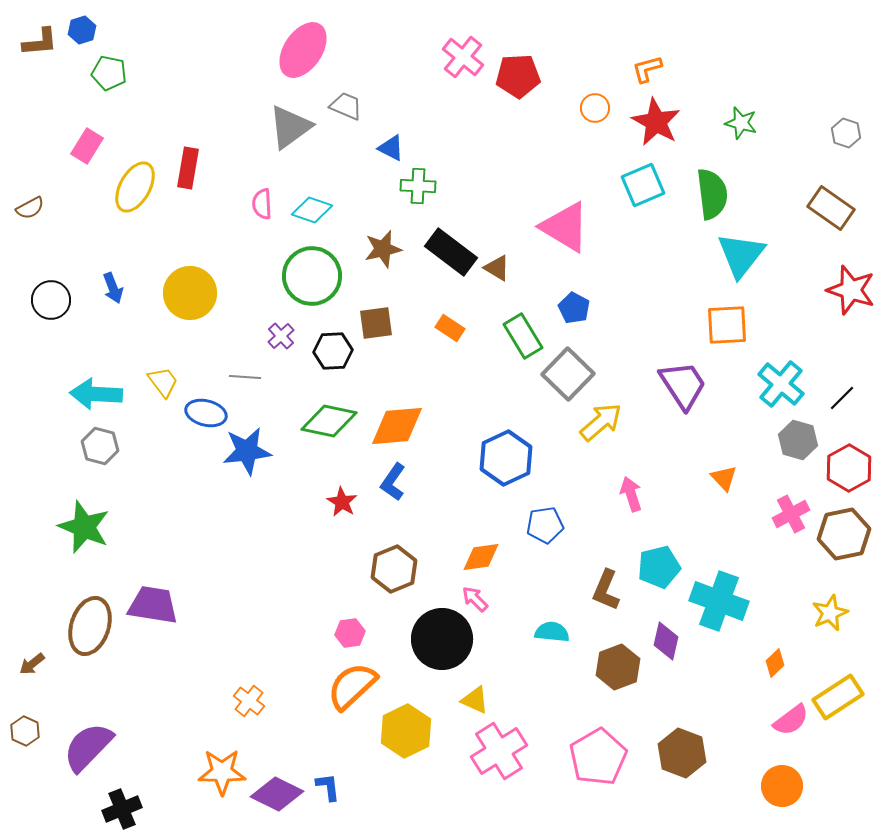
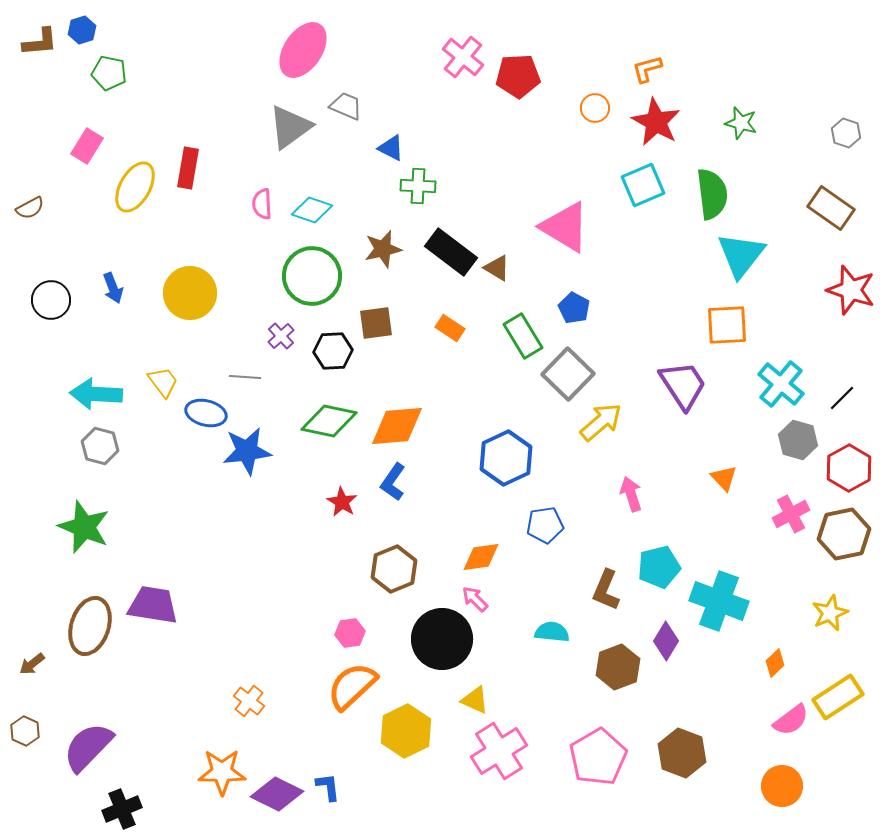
purple diamond at (666, 641): rotated 18 degrees clockwise
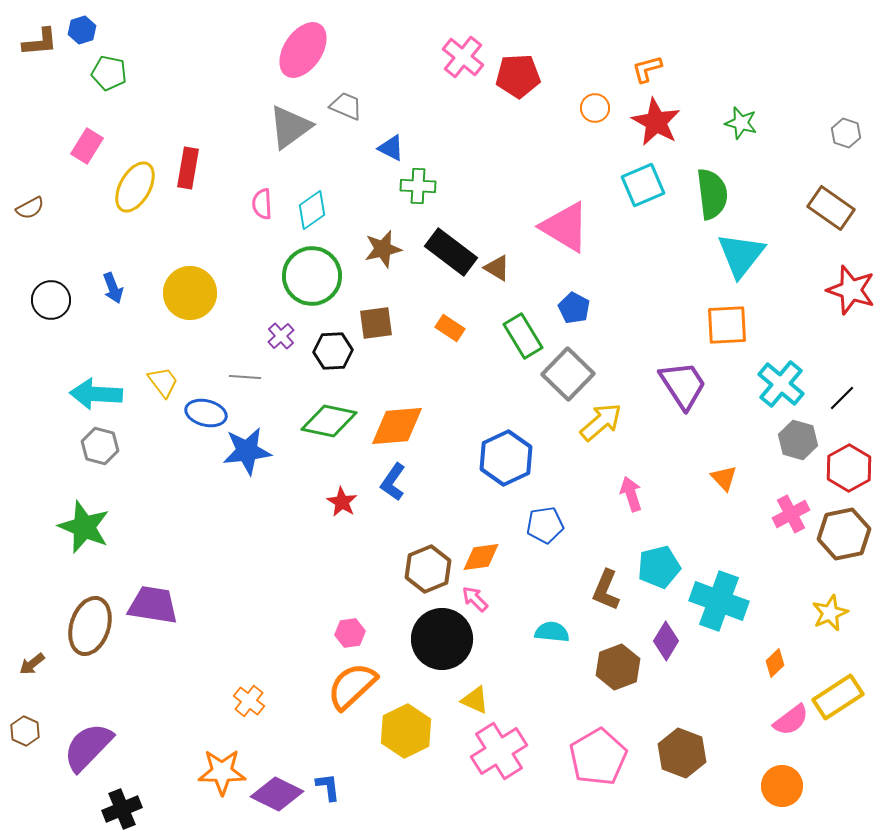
cyan diamond at (312, 210): rotated 54 degrees counterclockwise
brown hexagon at (394, 569): moved 34 px right
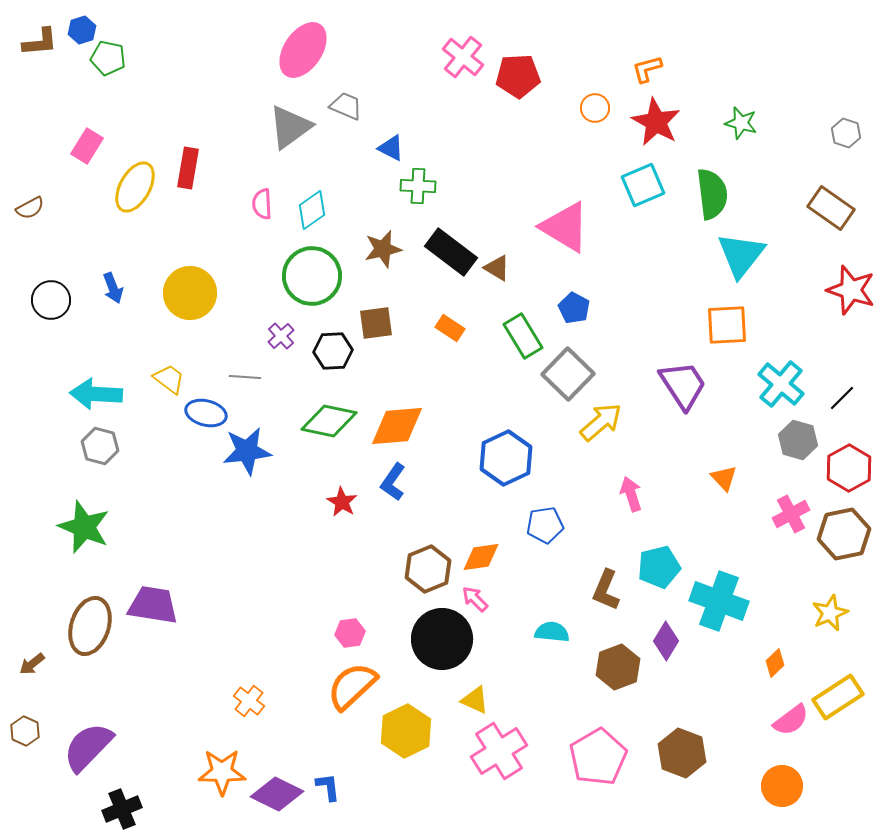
green pentagon at (109, 73): moved 1 px left, 15 px up
yellow trapezoid at (163, 382): moved 6 px right, 3 px up; rotated 16 degrees counterclockwise
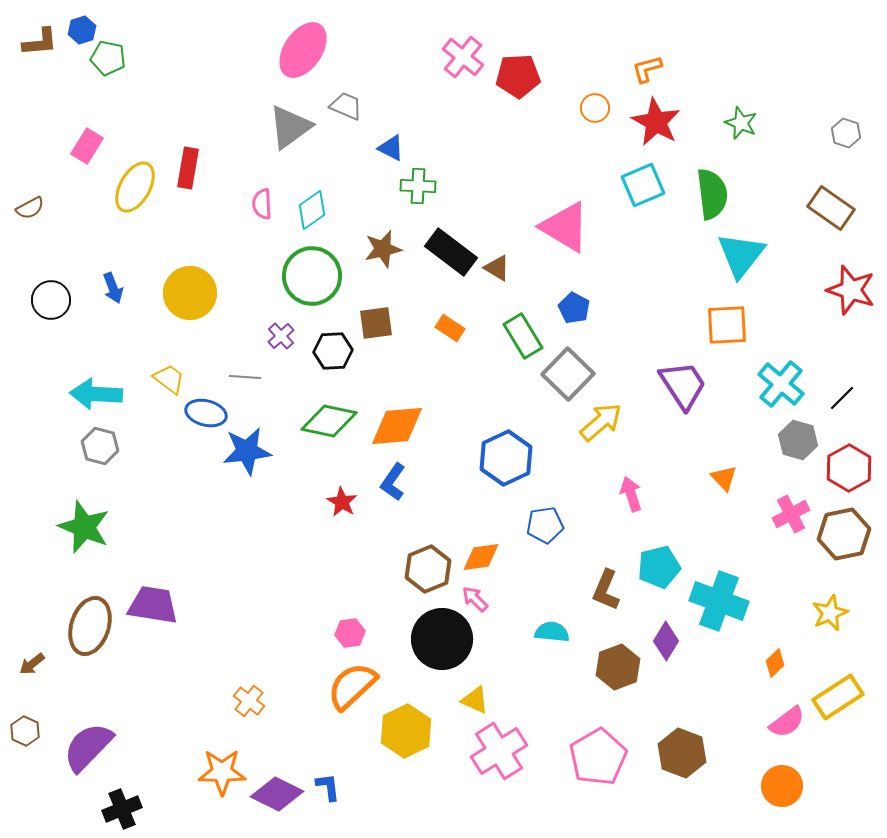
green star at (741, 123): rotated 8 degrees clockwise
pink semicircle at (791, 720): moved 4 px left, 2 px down
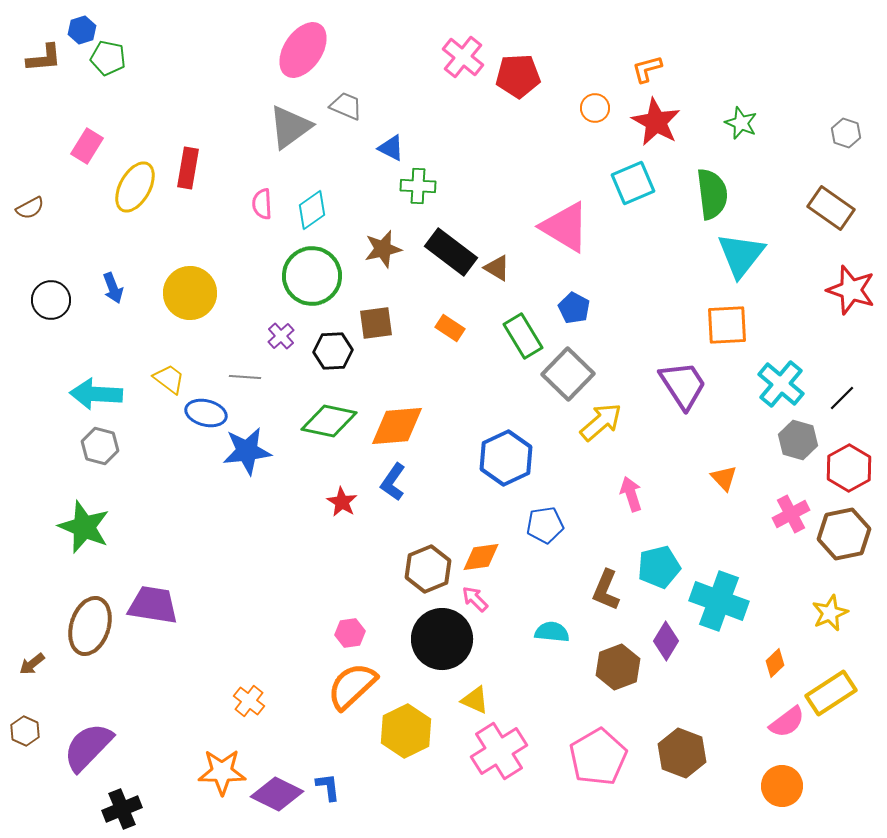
brown L-shape at (40, 42): moved 4 px right, 16 px down
cyan square at (643, 185): moved 10 px left, 2 px up
yellow rectangle at (838, 697): moved 7 px left, 4 px up
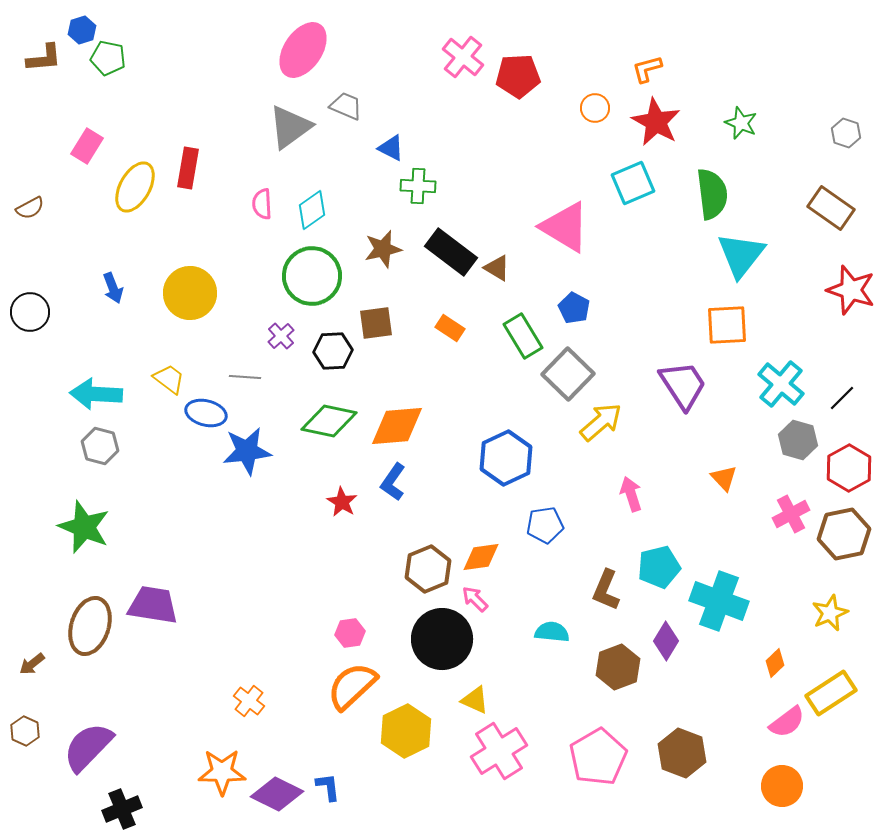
black circle at (51, 300): moved 21 px left, 12 px down
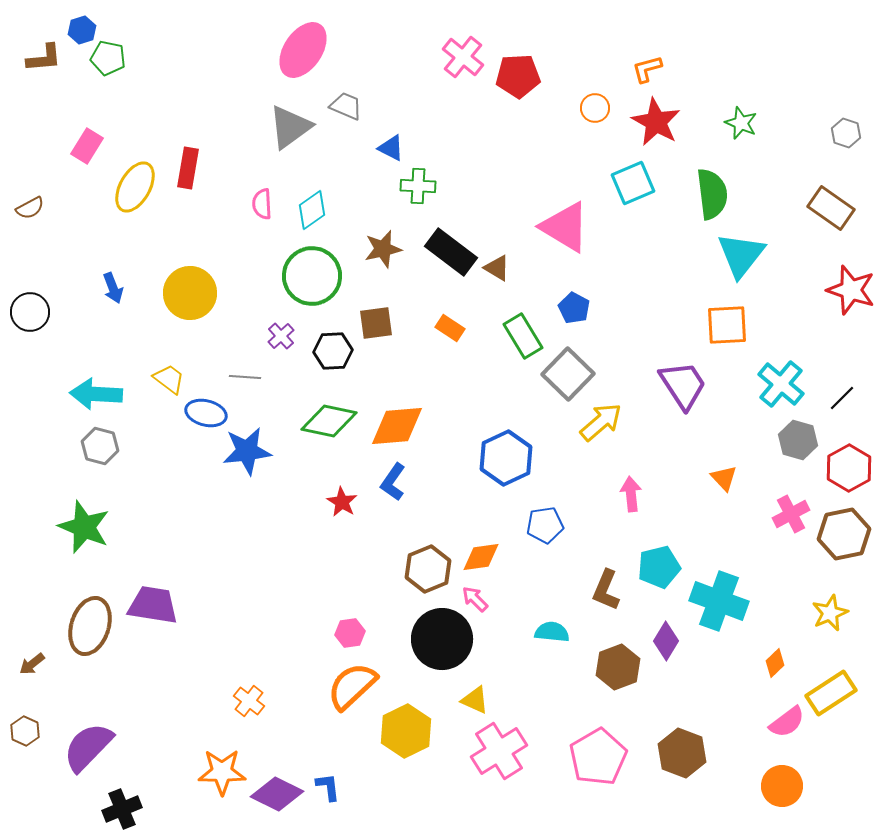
pink arrow at (631, 494): rotated 12 degrees clockwise
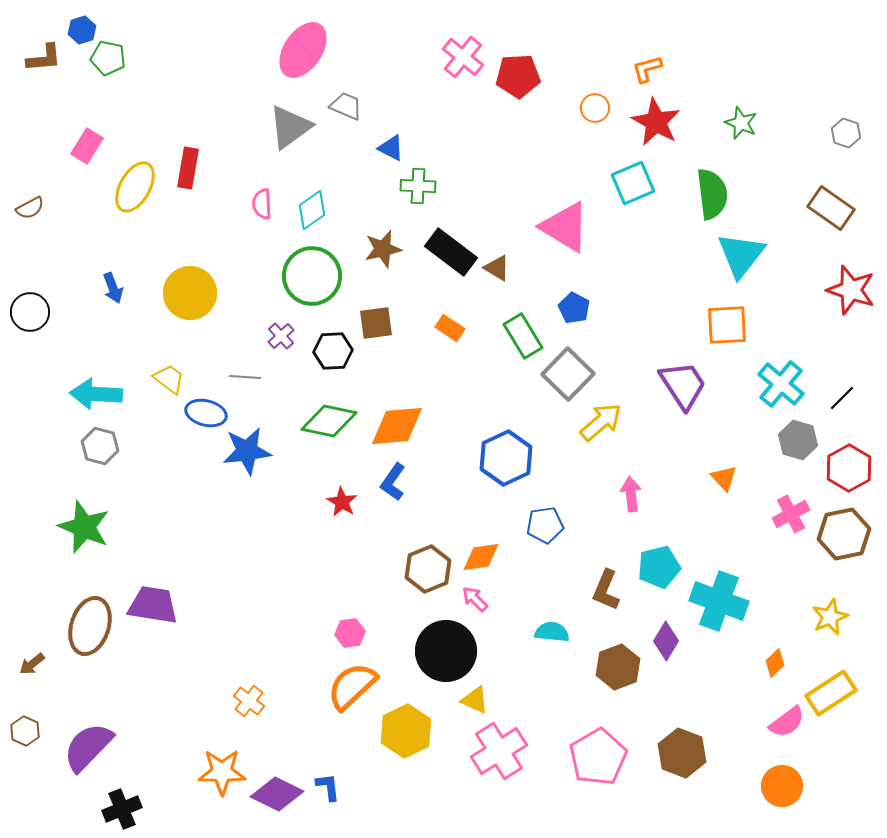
yellow star at (830, 613): moved 4 px down
black circle at (442, 639): moved 4 px right, 12 px down
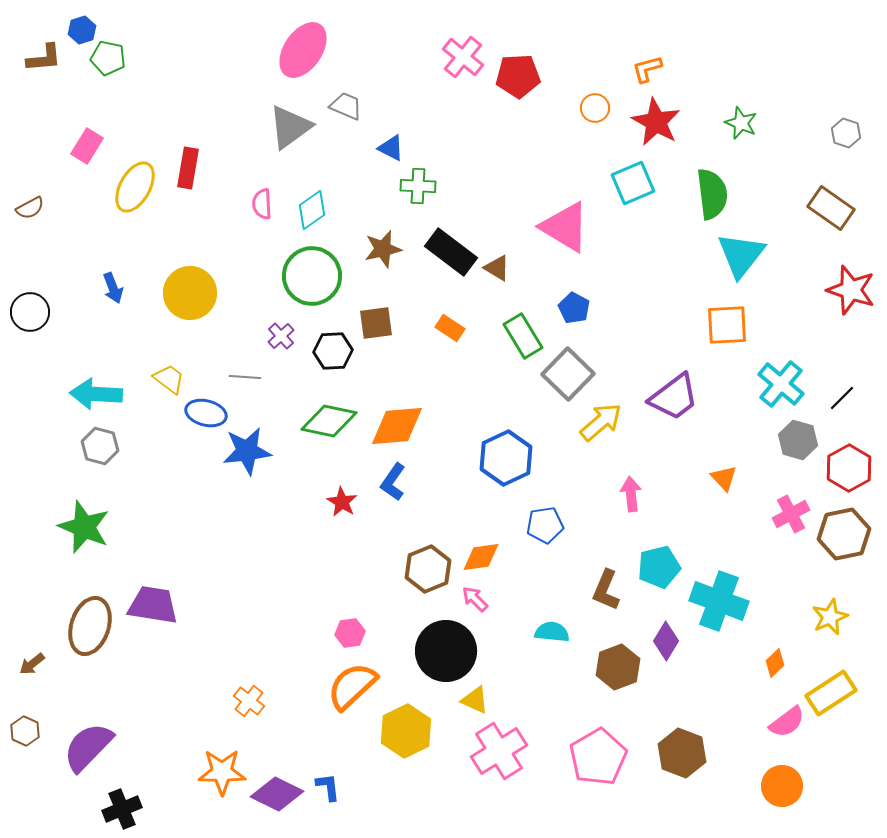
purple trapezoid at (683, 385): moved 9 px left, 12 px down; rotated 86 degrees clockwise
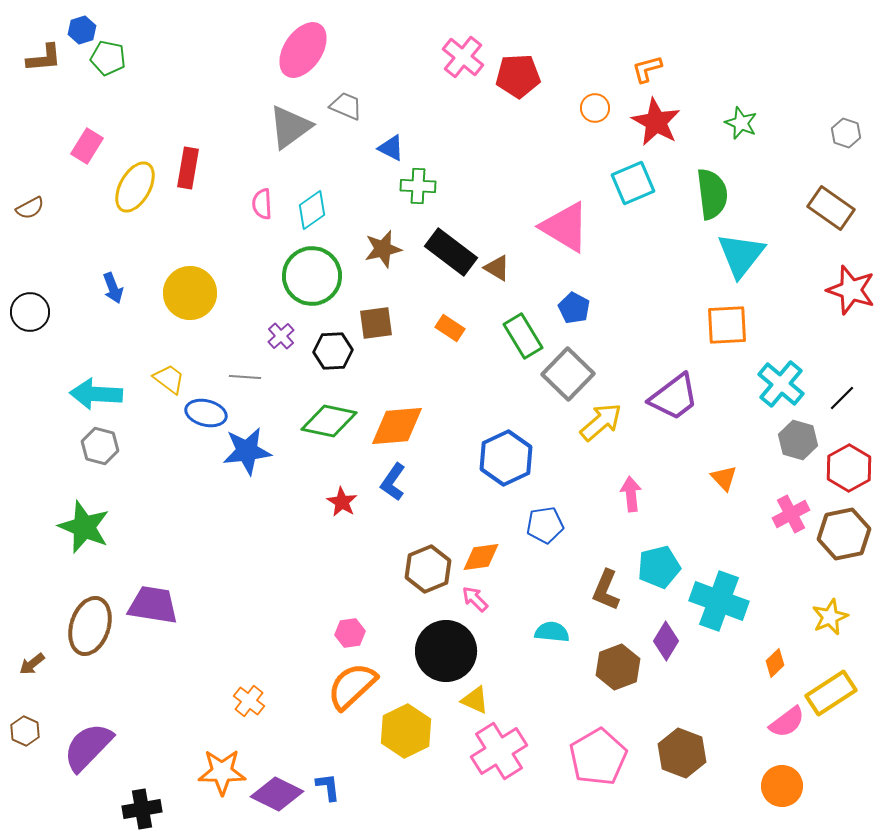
black cross at (122, 809): moved 20 px right; rotated 12 degrees clockwise
